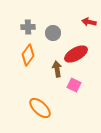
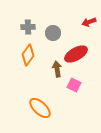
red arrow: rotated 32 degrees counterclockwise
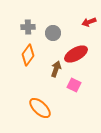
brown arrow: moved 1 px left; rotated 28 degrees clockwise
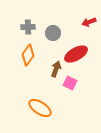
pink square: moved 4 px left, 2 px up
orange ellipse: rotated 10 degrees counterclockwise
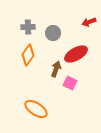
orange ellipse: moved 4 px left, 1 px down
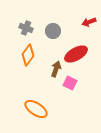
gray cross: moved 2 px left, 1 px down; rotated 24 degrees clockwise
gray circle: moved 2 px up
